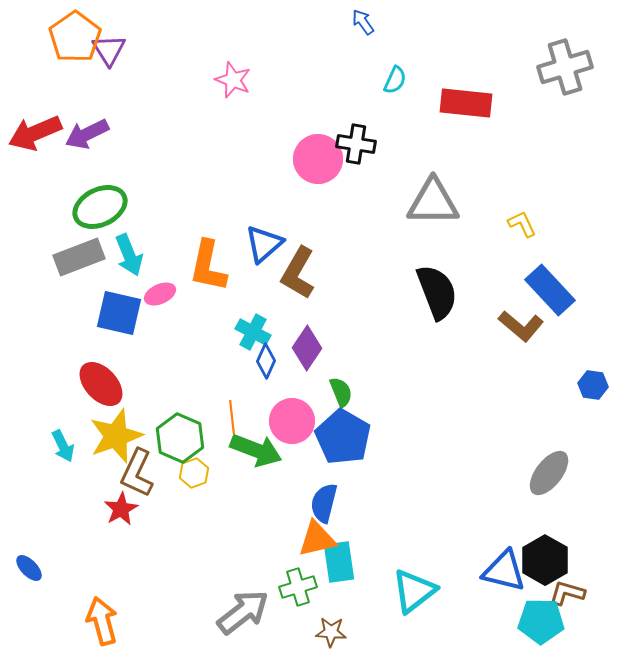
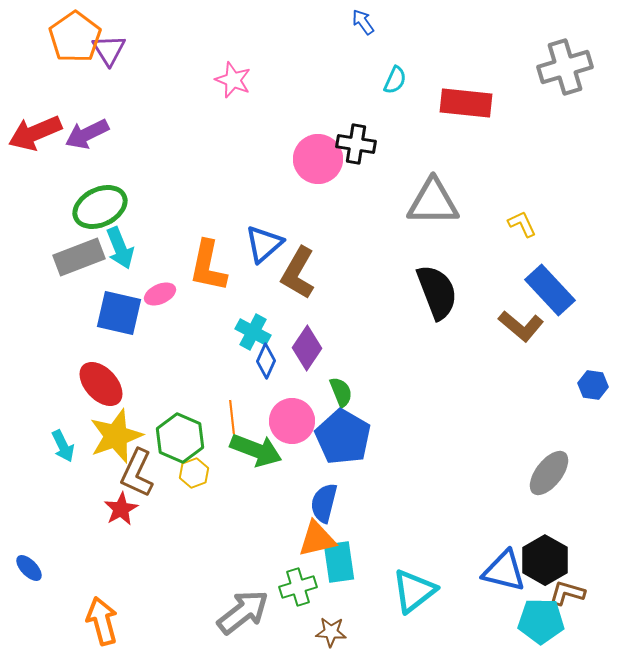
cyan arrow at (129, 255): moved 9 px left, 7 px up
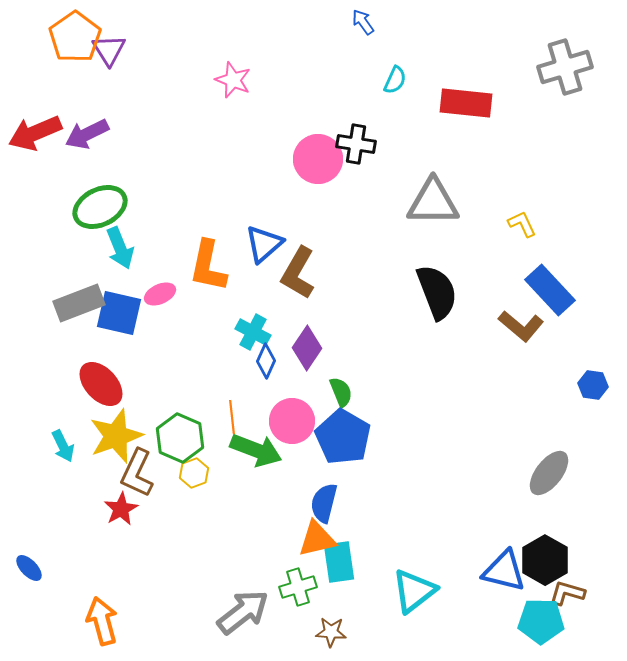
gray rectangle at (79, 257): moved 46 px down
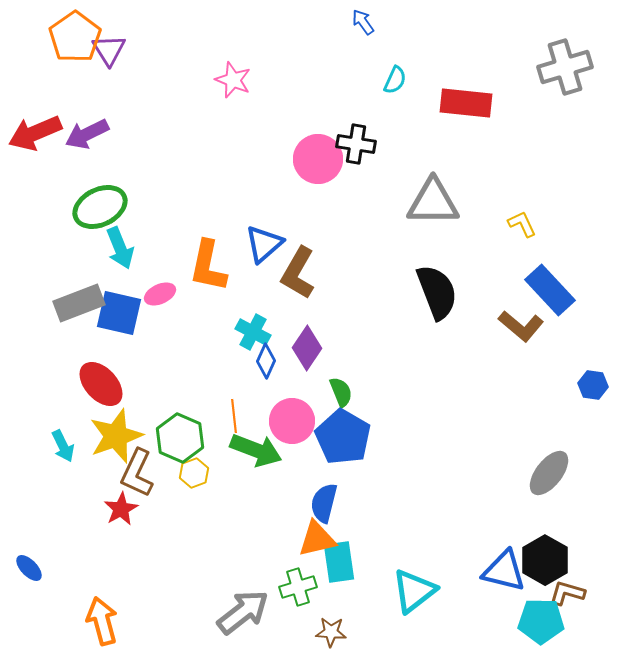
orange line at (232, 417): moved 2 px right, 1 px up
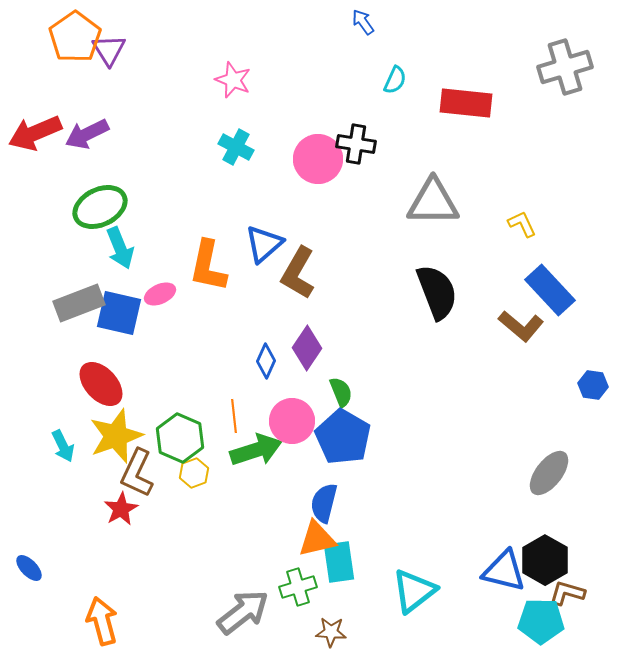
cyan cross at (253, 332): moved 17 px left, 185 px up
green arrow at (256, 450): rotated 39 degrees counterclockwise
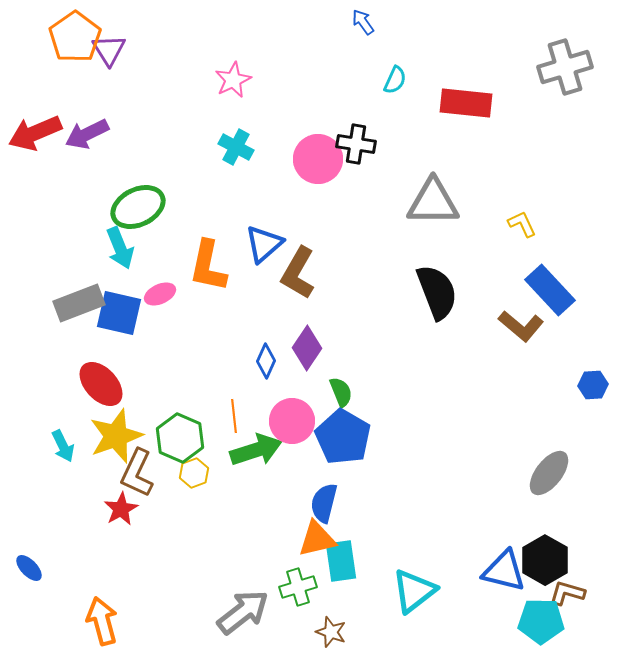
pink star at (233, 80): rotated 24 degrees clockwise
green ellipse at (100, 207): moved 38 px right
blue hexagon at (593, 385): rotated 12 degrees counterclockwise
cyan rectangle at (339, 562): moved 2 px right, 1 px up
brown star at (331, 632): rotated 16 degrees clockwise
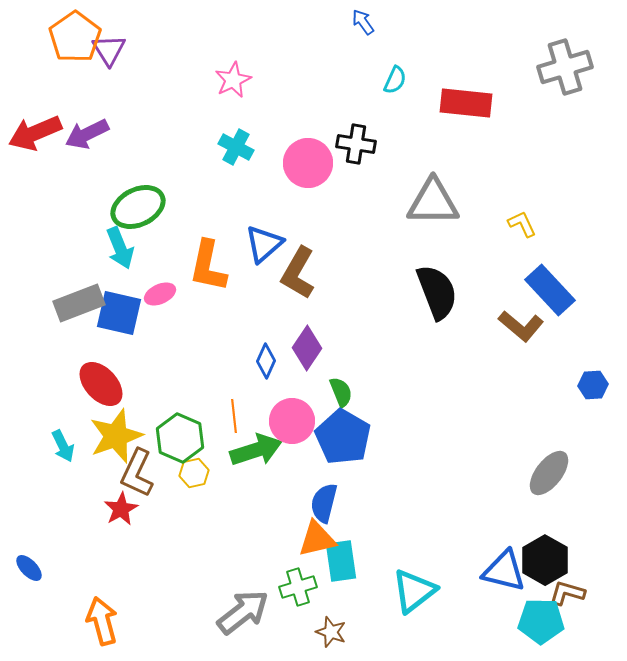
pink circle at (318, 159): moved 10 px left, 4 px down
yellow hexagon at (194, 473): rotated 8 degrees clockwise
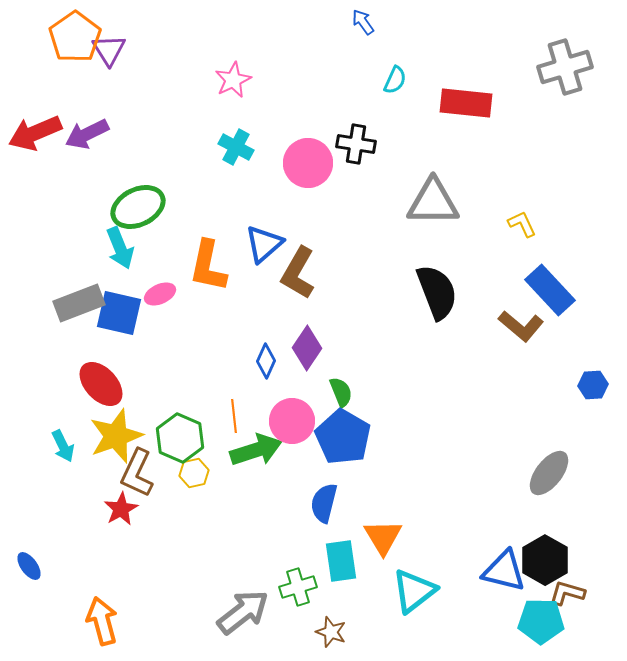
orange triangle at (317, 539): moved 66 px right, 2 px up; rotated 48 degrees counterclockwise
blue ellipse at (29, 568): moved 2 px up; rotated 8 degrees clockwise
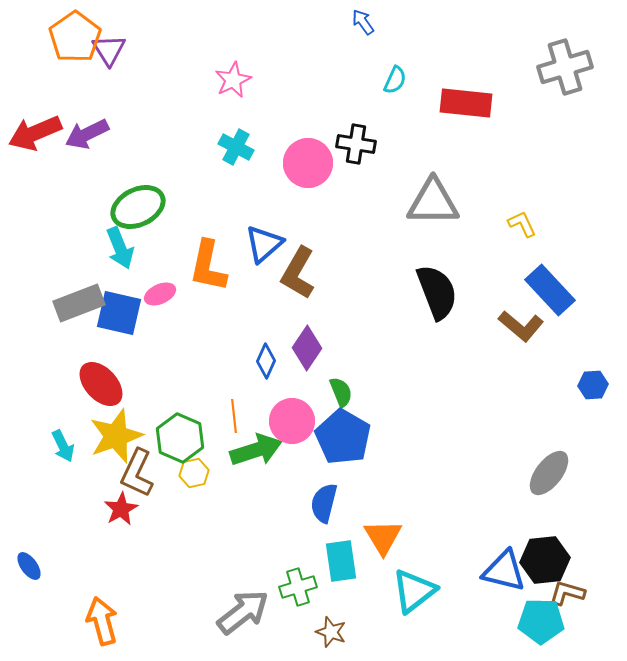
black hexagon at (545, 560): rotated 24 degrees clockwise
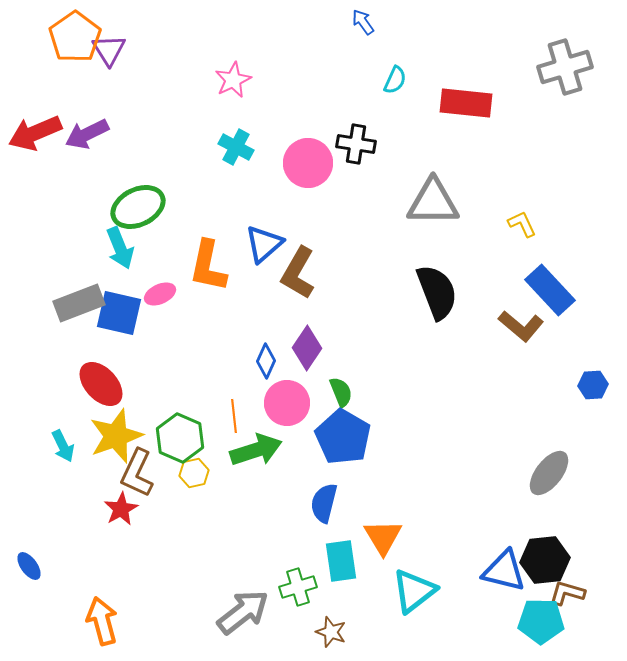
pink circle at (292, 421): moved 5 px left, 18 px up
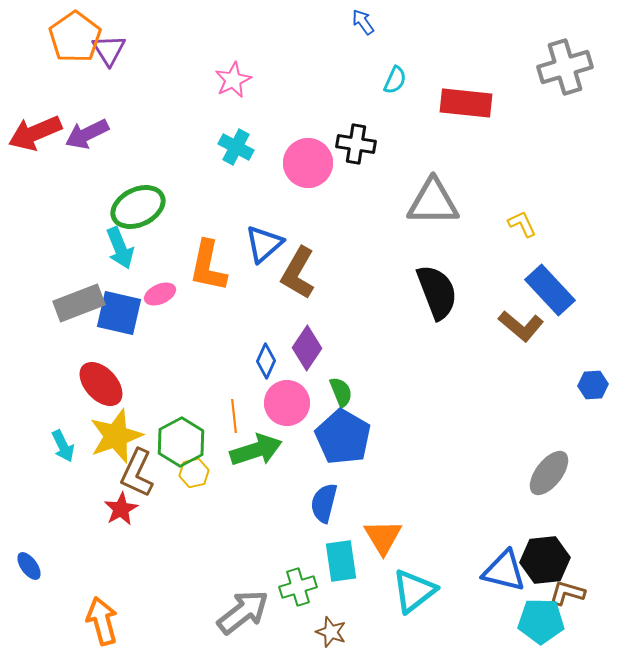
green hexagon at (180, 438): moved 1 px right, 4 px down; rotated 9 degrees clockwise
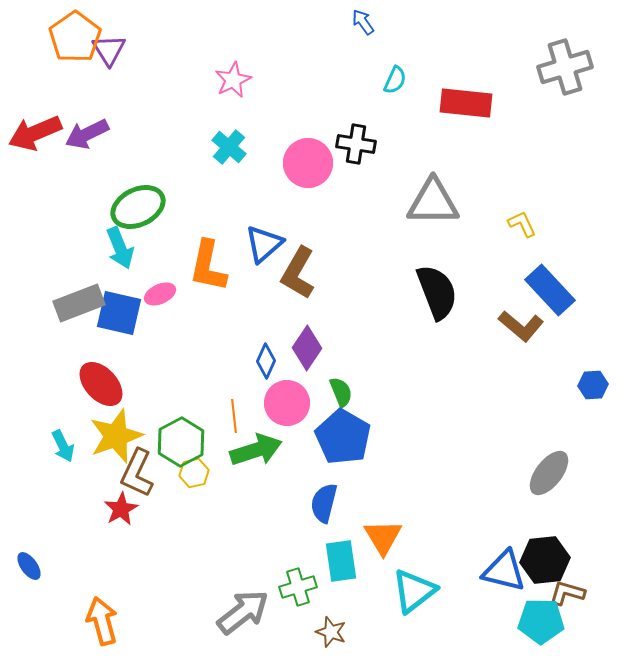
cyan cross at (236, 147): moved 7 px left; rotated 12 degrees clockwise
